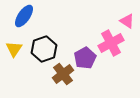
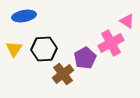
blue ellipse: rotated 45 degrees clockwise
black hexagon: rotated 15 degrees clockwise
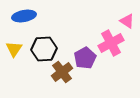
brown cross: moved 1 px left, 2 px up
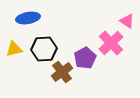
blue ellipse: moved 4 px right, 2 px down
pink cross: rotated 15 degrees counterclockwise
yellow triangle: rotated 42 degrees clockwise
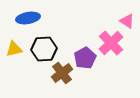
brown cross: moved 1 px down
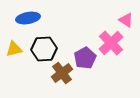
pink triangle: moved 1 px left, 1 px up
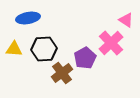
yellow triangle: rotated 18 degrees clockwise
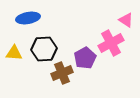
pink cross: rotated 15 degrees clockwise
yellow triangle: moved 4 px down
brown cross: rotated 15 degrees clockwise
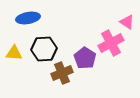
pink triangle: moved 1 px right, 2 px down
purple pentagon: rotated 10 degrees counterclockwise
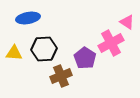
brown cross: moved 1 px left, 3 px down
